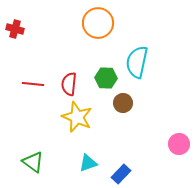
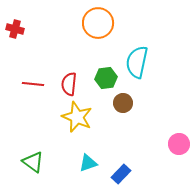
green hexagon: rotated 10 degrees counterclockwise
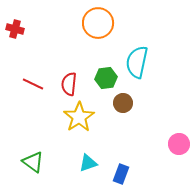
red line: rotated 20 degrees clockwise
yellow star: moved 2 px right; rotated 16 degrees clockwise
blue rectangle: rotated 24 degrees counterclockwise
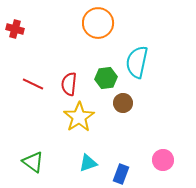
pink circle: moved 16 px left, 16 px down
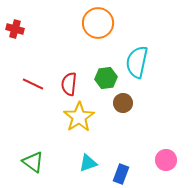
pink circle: moved 3 px right
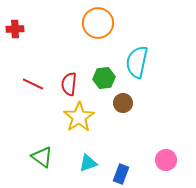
red cross: rotated 18 degrees counterclockwise
green hexagon: moved 2 px left
green triangle: moved 9 px right, 5 px up
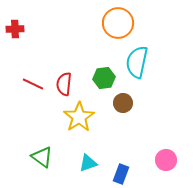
orange circle: moved 20 px right
red semicircle: moved 5 px left
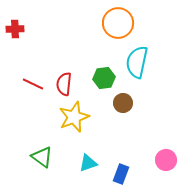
yellow star: moved 5 px left; rotated 12 degrees clockwise
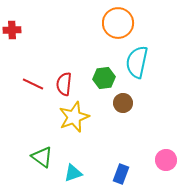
red cross: moved 3 px left, 1 px down
cyan triangle: moved 15 px left, 10 px down
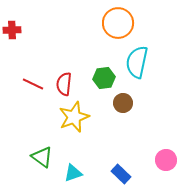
blue rectangle: rotated 66 degrees counterclockwise
